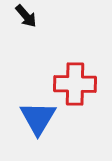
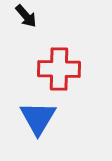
red cross: moved 16 px left, 15 px up
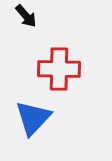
blue triangle: moved 5 px left; rotated 12 degrees clockwise
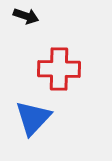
black arrow: rotated 30 degrees counterclockwise
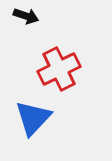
red cross: rotated 27 degrees counterclockwise
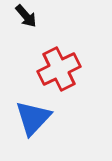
black arrow: rotated 30 degrees clockwise
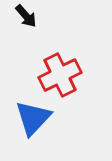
red cross: moved 1 px right, 6 px down
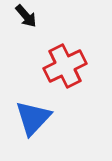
red cross: moved 5 px right, 9 px up
